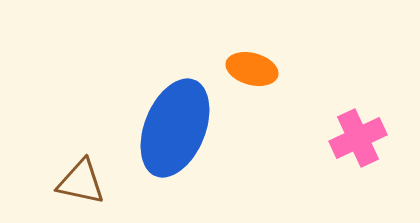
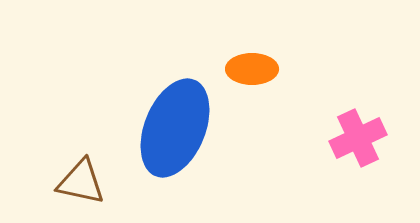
orange ellipse: rotated 15 degrees counterclockwise
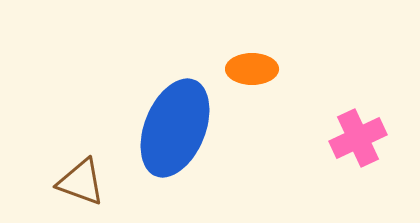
brown triangle: rotated 8 degrees clockwise
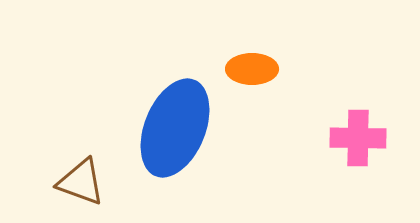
pink cross: rotated 26 degrees clockwise
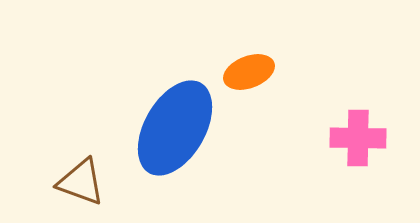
orange ellipse: moved 3 px left, 3 px down; rotated 21 degrees counterclockwise
blue ellipse: rotated 8 degrees clockwise
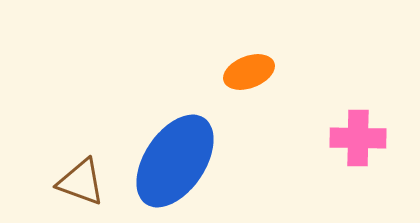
blue ellipse: moved 33 px down; rotated 4 degrees clockwise
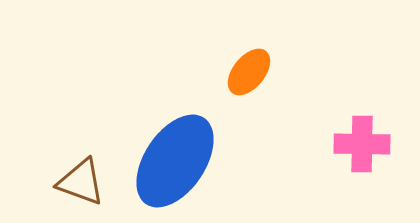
orange ellipse: rotated 30 degrees counterclockwise
pink cross: moved 4 px right, 6 px down
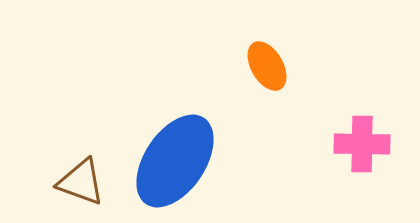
orange ellipse: moved 18 px right, 6 px up; rotated 69 degrees counterclockwise
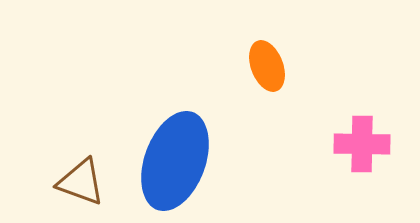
orange ellipse: rotated 9 degrees clockwise
blue ellipse: rotated 14 degrees counterclockwise
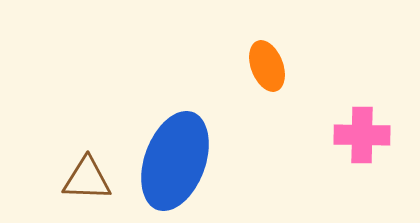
pink cross: moved 9 px up
brown triangle: moved 6 px right, 3 px up; rotated 18 degrees counterclockwise
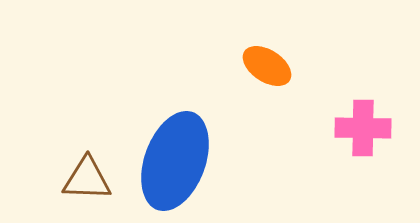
orange ellipse: rotated 36 degrees counterclockwise
pink cross: moved 1 px right, 7 px up
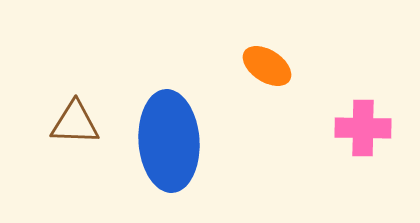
blue ellipse: moved 6 px left, 20 px up; rotated 24 degrees counterclockwise
brown triangle: moved 12 px left, 56 px up
